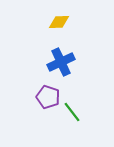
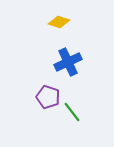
yellow diamond: rotated 20 degrees clockwise
blue cross: moved 7 px right
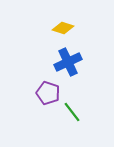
yellow diamond: moved 4 px right, 6 px down
purple pentagon: moved 4 px up
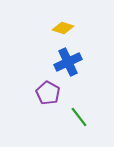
purple pentagon: rotated 10 degrees clockwise
green line: moved 7 px right, 5 px down
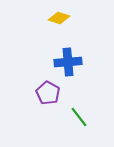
yellow diamond: moved 4 px left, 10 px up
blue cross: rotated 20 degrees clockwise
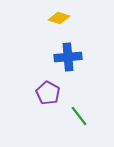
blue cross: moved 5 px up
green line: moved 1 px up
